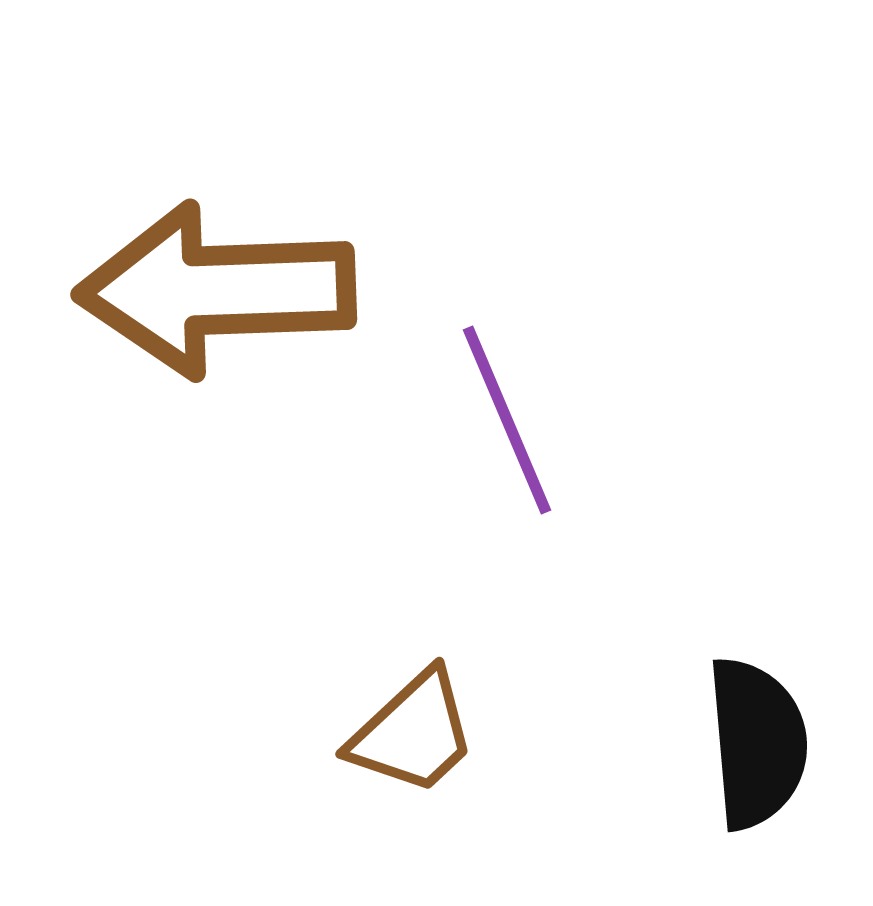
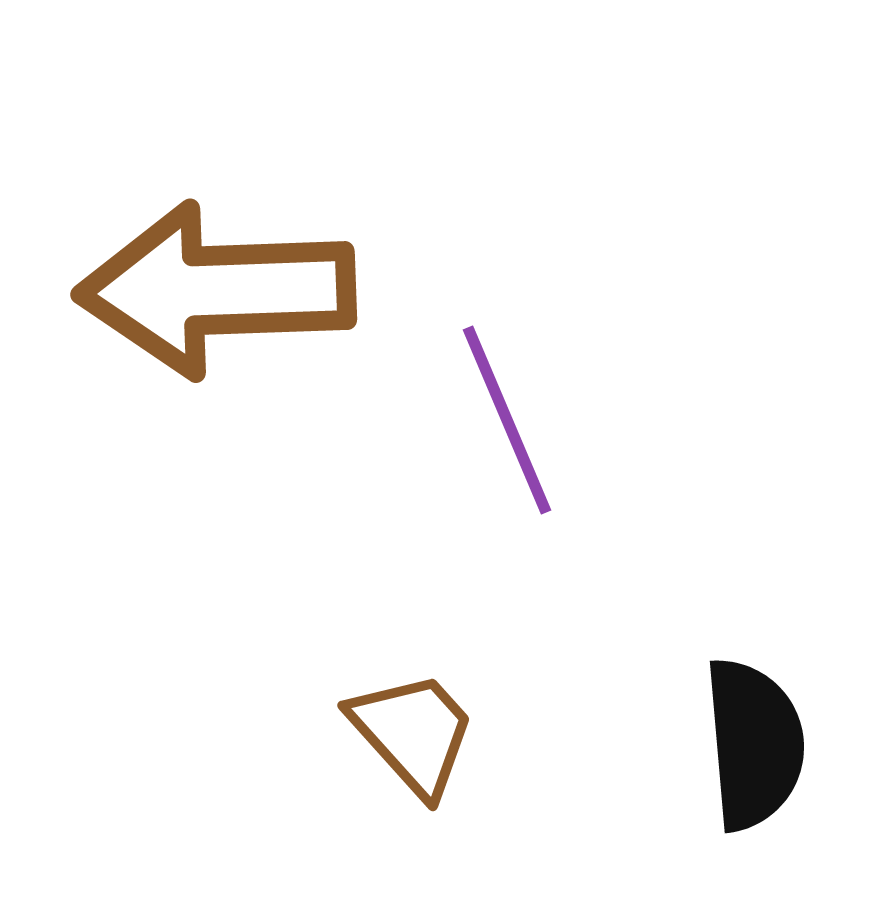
brown trapezoid: rotated 89 degrees counterclockwise
black semicircle: moved 3 px left, 1 px down
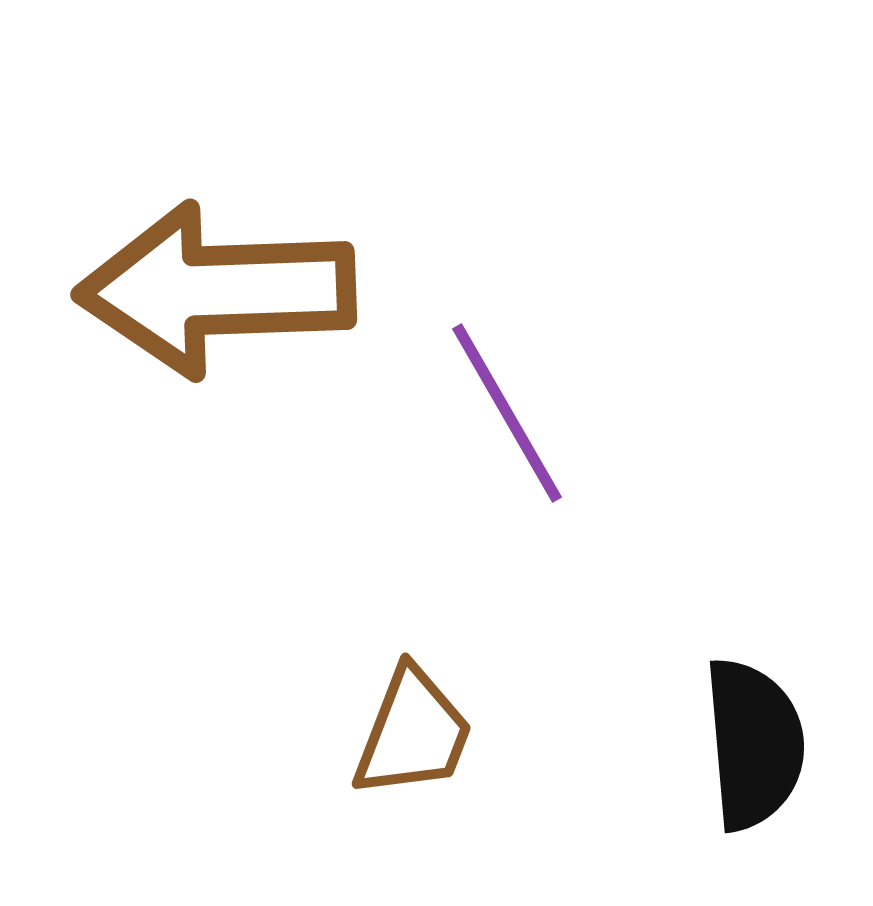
purple line: moved 7 px up; rotated 7 degrees counterclockwise
brown trapezoid: rotated 63 degrees clockwise
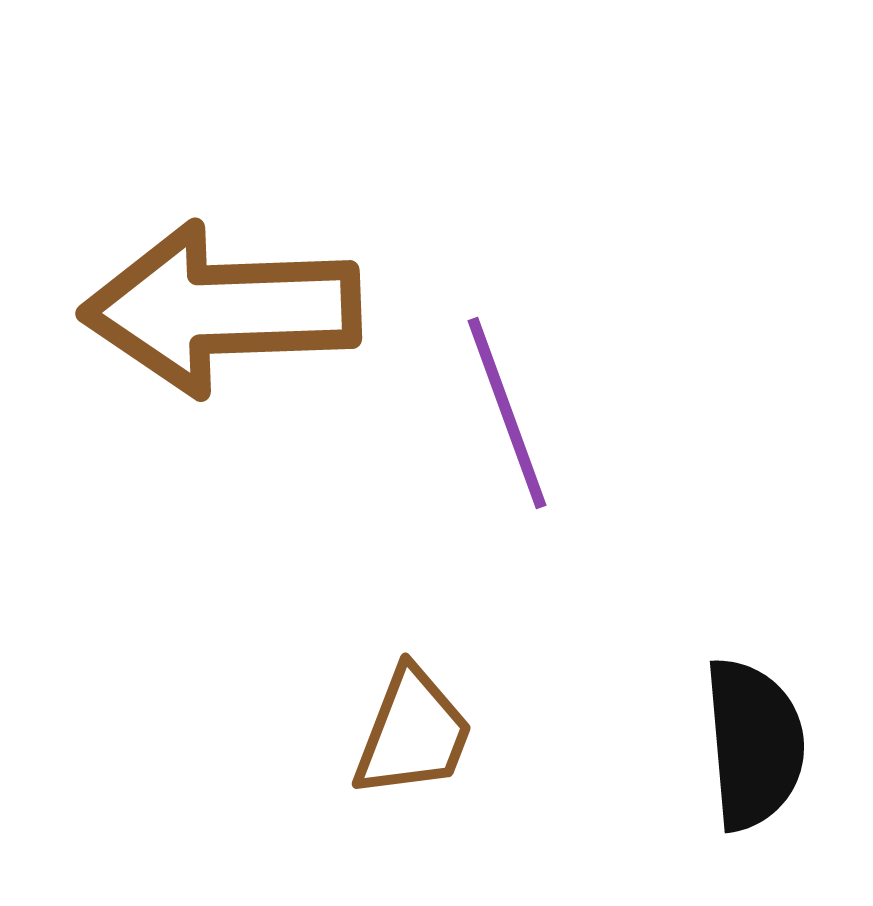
brown arrow: moved 5 px right, 19 px down
purple line: rotated 10 degrees clockwise
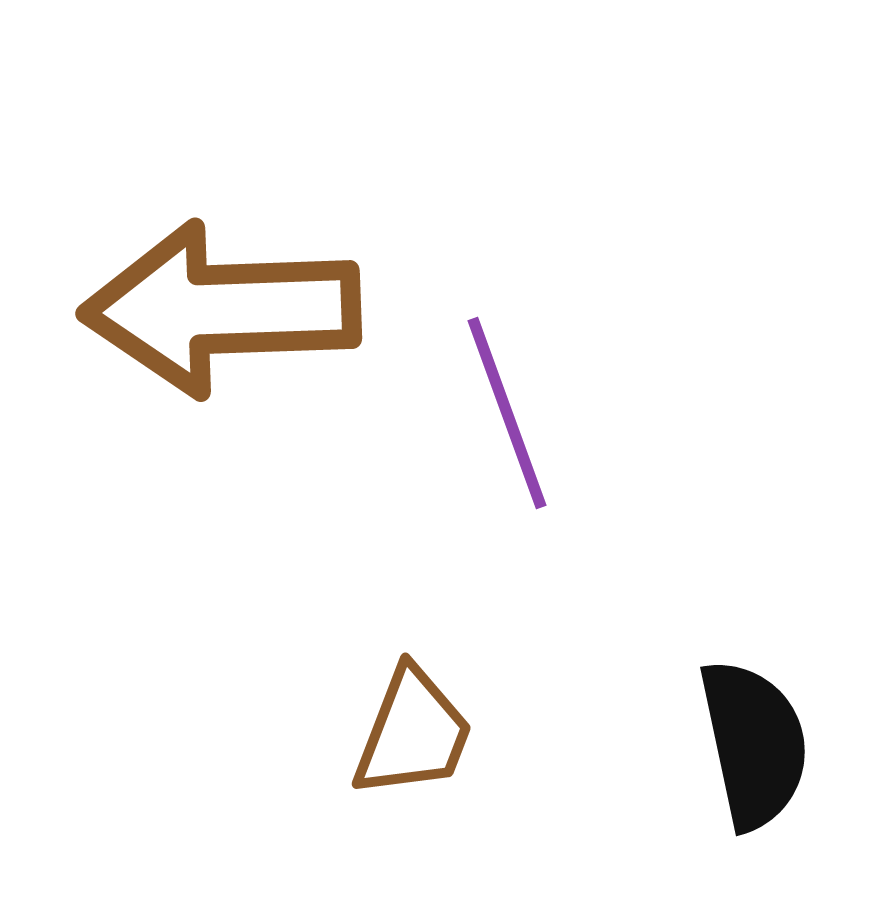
black semicircle: rotated 7 degrees counterclockwise
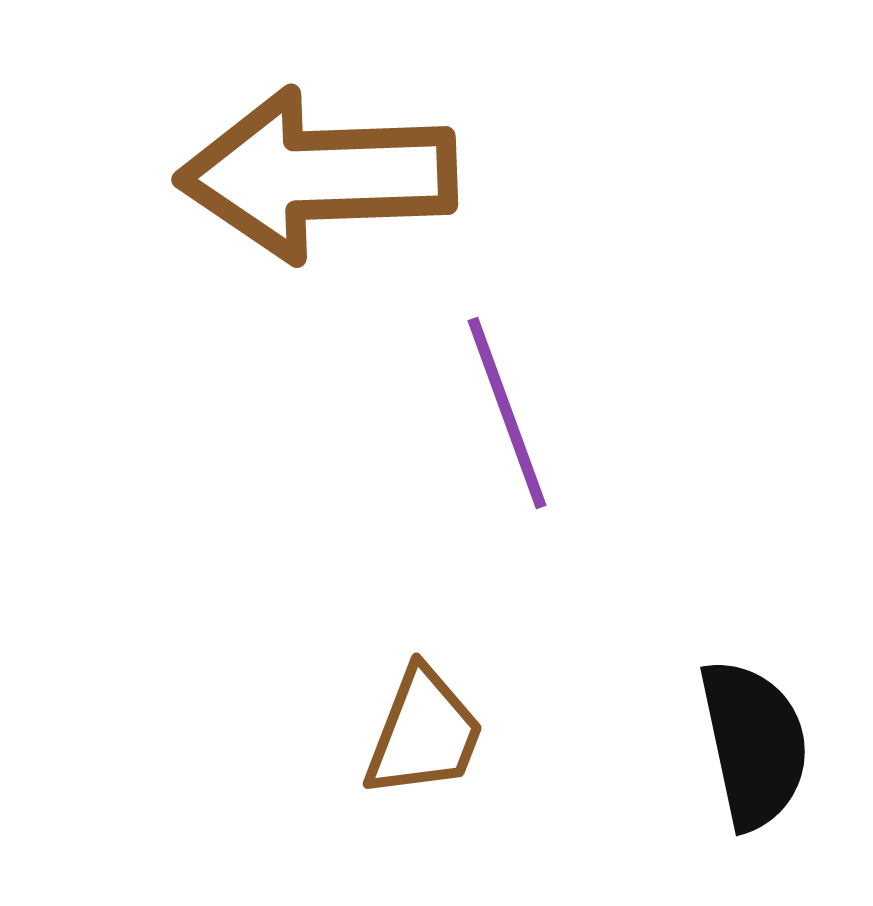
brown arrow: moved 96 px right, 134 px up
brown trapezoid: moved 11 px right
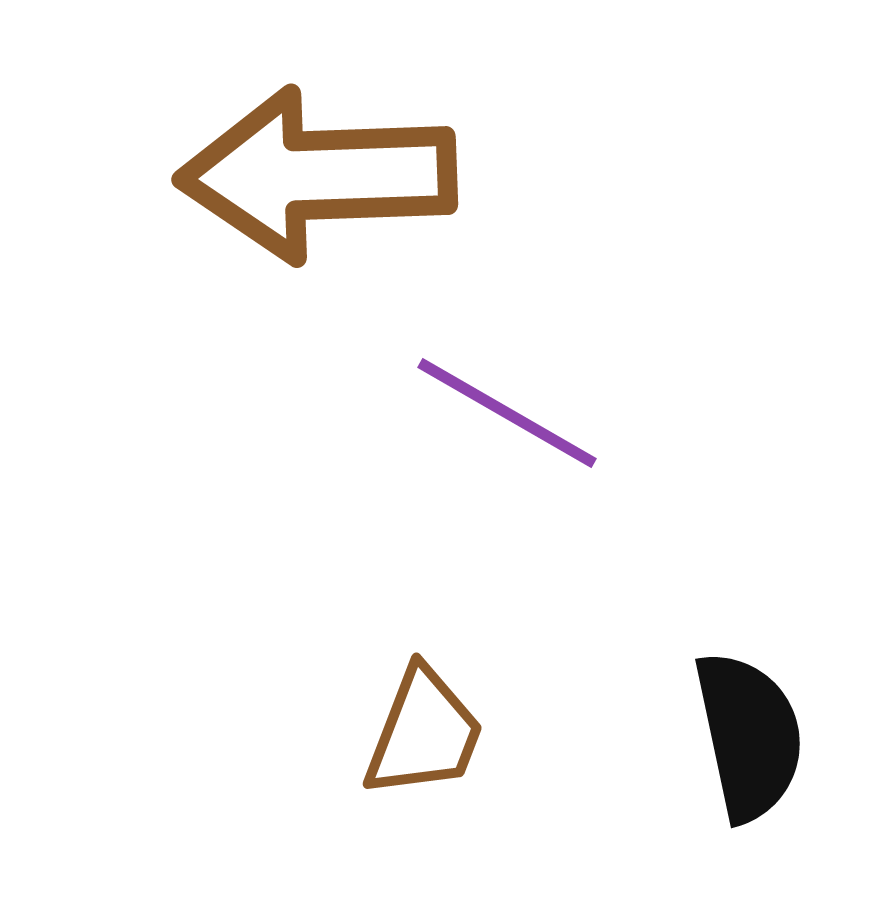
purple line: rotated 40 degrees counterclockwise
black semicircle: moved 5 px left, 8 px up
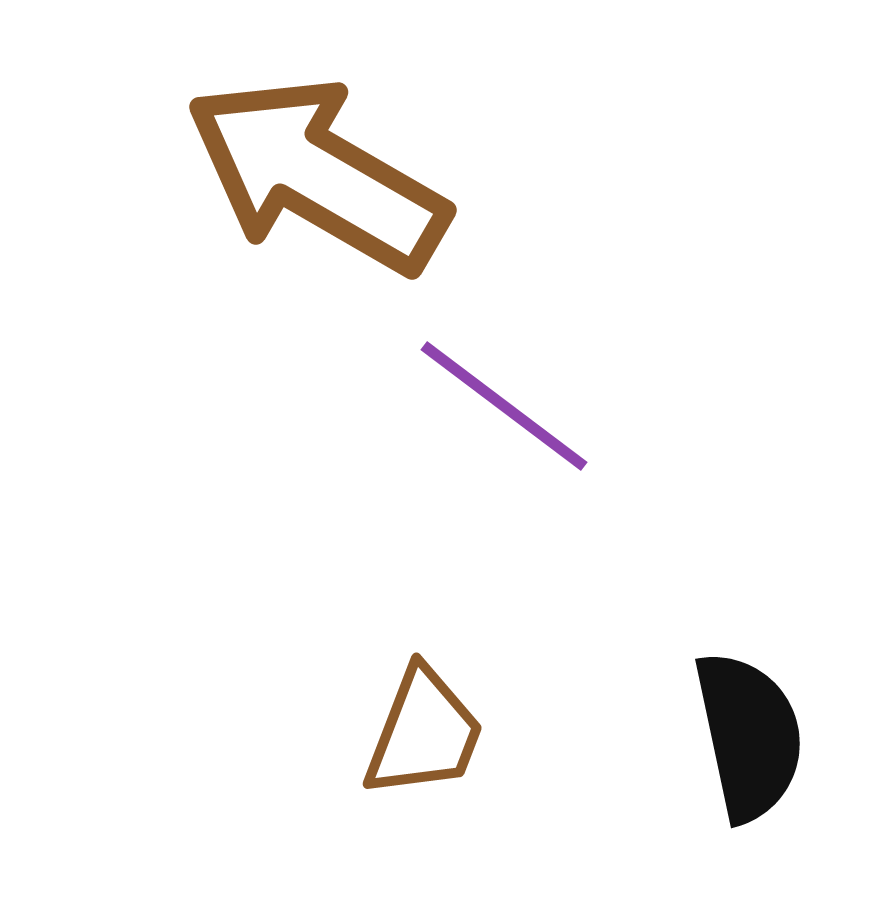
brown arrow: rotated 32 degrees clockwise
purple line: moved 3 px left, 7 px up; rotated 7 degrees clockwise
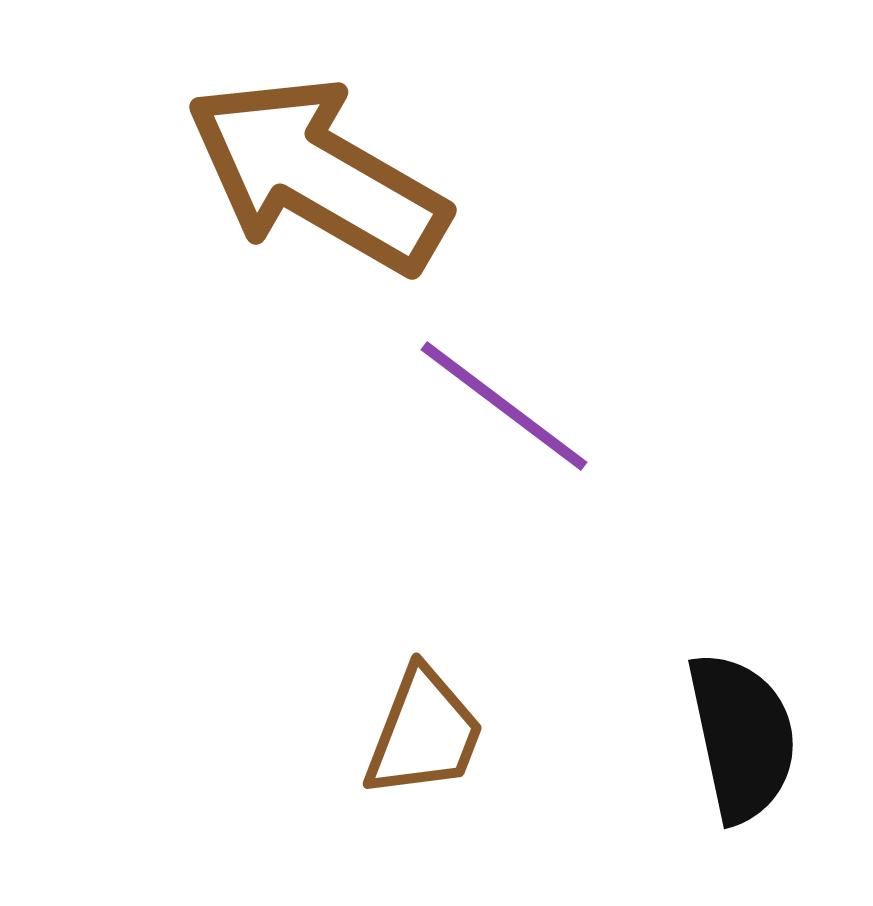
black semicircle: moved 7 px left, 1 px down
